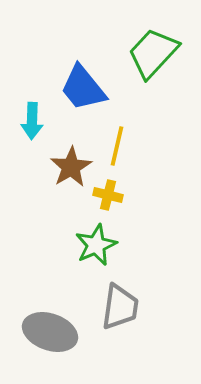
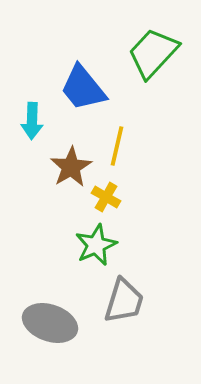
yellow cross: moved 2 px left, 2 px down; rotated 16 degrees clockwise
gray trapezoid: moved 4 px right, 6 px up; rotated 9 degrees clockwise
gray ellipse: moved 9 px up
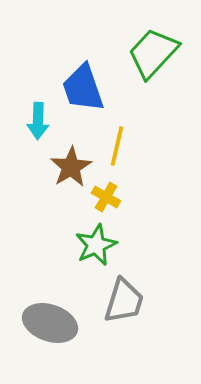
blue trapezoid: rotated 20 degrees clockwise
cyan arrow: moved 6 px right
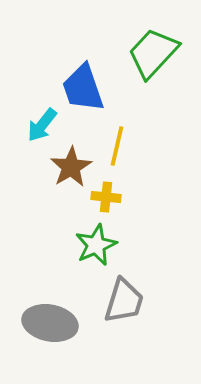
cyan arrow: moved 4 px right, 4 px down; rotated 36 degrees clockwise
yellow cross: rotated 24 degrees counterclockwise
gray ellipse: rotated 8 degrees counterclockwise
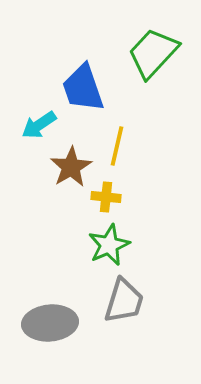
cyan arrow: moved 3 px left; rotated 18 degrees clockwise
green star: moved 13 px right
gray ellipse: rotated 16 degrees counterclockwise
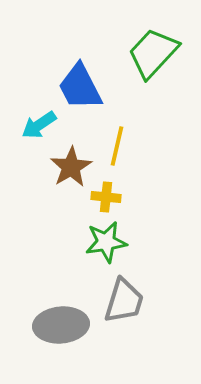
blue trapezoid: moved 3 px left, 1 px up; rotated 8 degrees counterclockwise
green star: moved 3 px left, 3 px up; rotated 15 degrees clockwise
gray ellipse: moved 11 px right, 2 px down
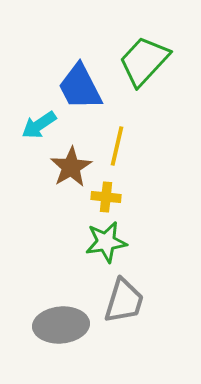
green trapezoid: moved 9 px left, 8 px down
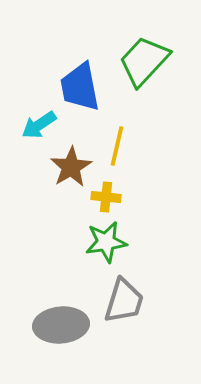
blue trapezoid: rotated 16 degrees clockwise
